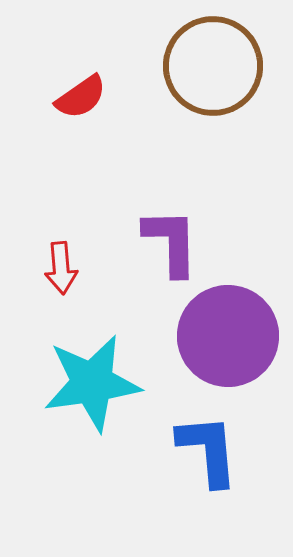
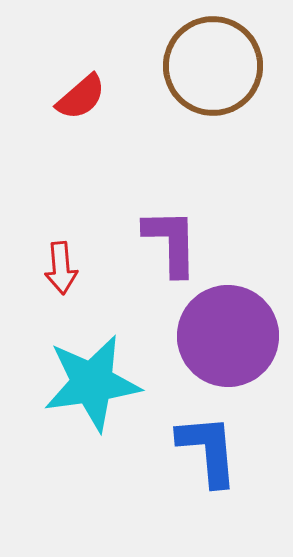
red semicircle: rotated 6 degrees counterclockwise
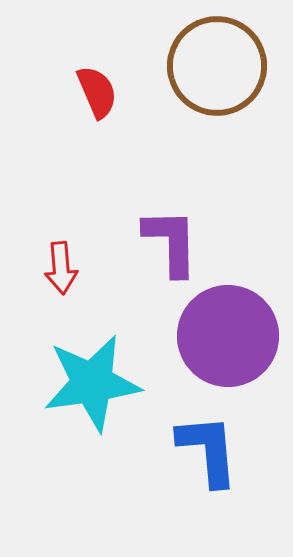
brown circle: moved 4 px right
red semicircle: moved 16 px right, 5 px up; rotated 72 degrees counterclockwise
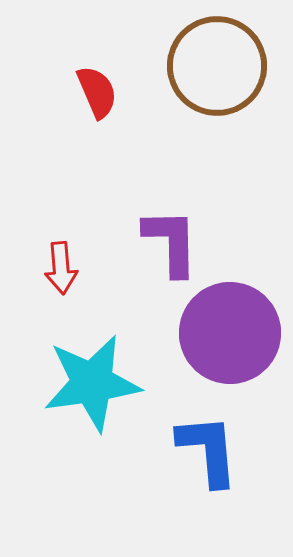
purple circle: moved 2 px right, 3 px up
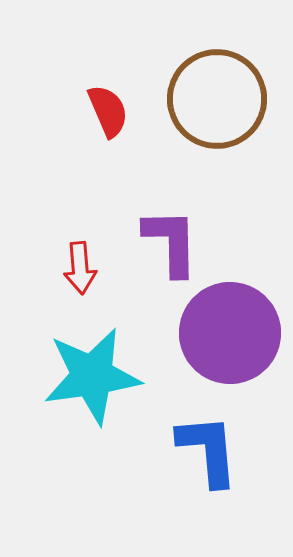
brown circle: moved 33 px down
red semicircle: moved 11 px right, 19 px down
red arrow: moved 19 px right
cyan star: moved 7 px up
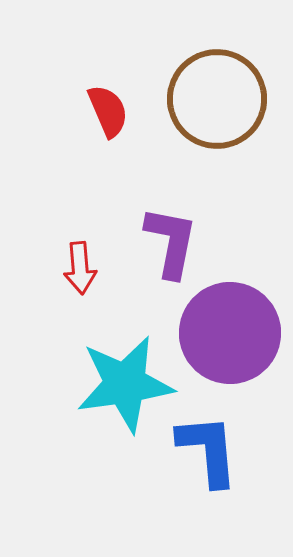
purple L-shape: rotated 12 degrees clockwise
cyan star: moved 33 px right, 8 px down
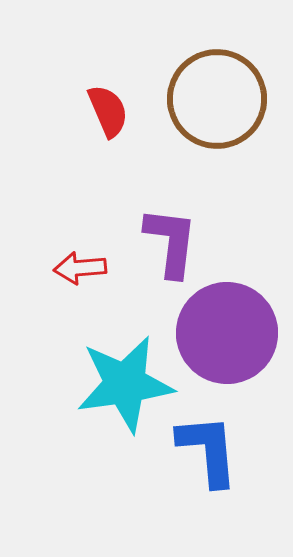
purple L-shape: rotated 4 degrees counterclockwise
red arrow: rotated 90 degrees clockwise
purple circle: moved 3 px left
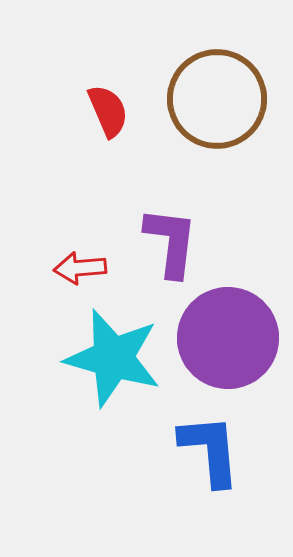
purple circle: moved 1 px right, 5 px down
cyan star: moved 12 px left, 26 px up; rotated 24 degrees clockwise
blue L-shape: moved 2 px right
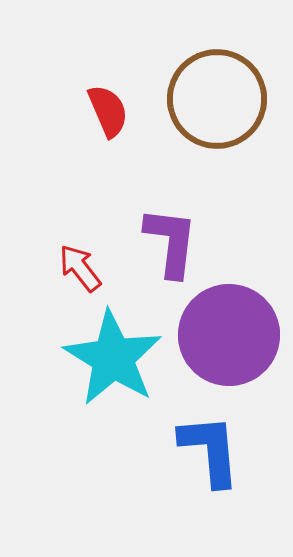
red arrow: rotated 57 degrees clockwise
purple circle: moved 1 px right, 3 px up
cyan star: rotated 16 degrees clockwise
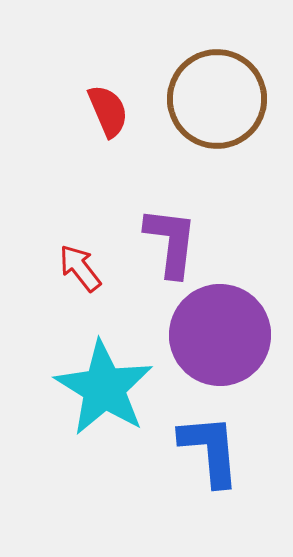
purple circle: moved 9 px left
cyan star: moved 9 px left, 30 px down
